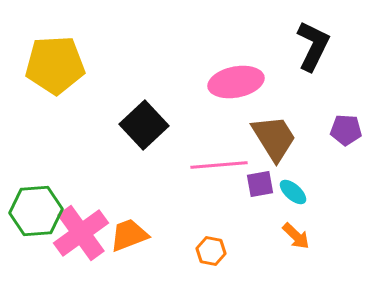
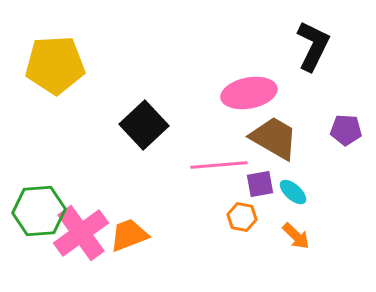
pink ellipse: moved 13 px right, 11 px down
brown trapezoid: rotated 28 degrees counterclockwise
green hexagon: moved 3 px right
orange hexagon: moved 31 px right, 34 px up
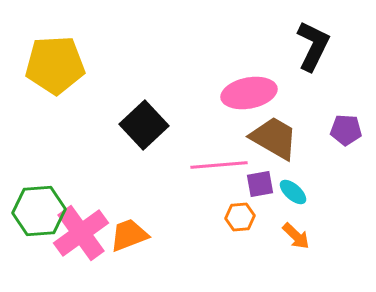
orange hexagon: moved 2 px left; rotated 16 degrees counterclockwise
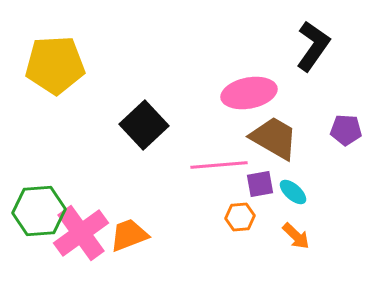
black L-shape: rotated 9 degrees clockwise
